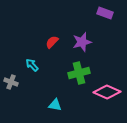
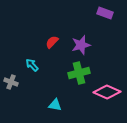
purple star: moved 1 px left, 3 px down
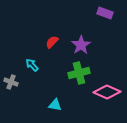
purple star: rotated 18 degrees counterclockwise
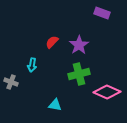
purple rectangle: moved 3 px left
purple star: moved 2 px left
cyan arrow: rotated 128 degrees counterclockwise
green cross: moved 1 px down
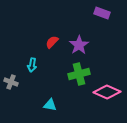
cyan triangle: moved 5 px left
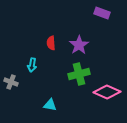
red semicircle: moved 1 px left, 1 px down; rotated 48 degrees counterclockwise
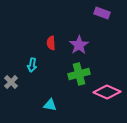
gray cross: rotated 24 degrees clockwise
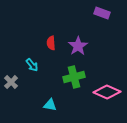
purple star: moved 1 px left, 1 px down
cyan arrow: rotated 48 degrees counterclockwise
green cross: moved 5 px left, 3 px down
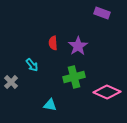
red semicircle: moved 2 px right
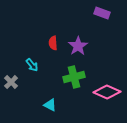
cyan triangle: rotated 16 degrees clockwise
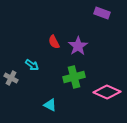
red semicircle: moved 1 px right, 1 px up; rotated 24 degrees counterclockwise
cyan arrow: rotated 16 degrees counterclockwise
gray cross: moved 4 px up; rotated 16 degrees counterclockwise
